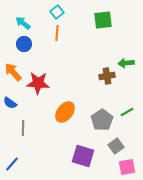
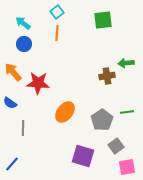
green line: rotated 24 degrees clockwise
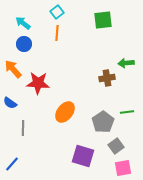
orange arrow: moved 3 px up
brown cross: moved 2 px down
gray pentagon: moved 1 px right, 2 px down
pink square: moved 4 px left, 1 px down
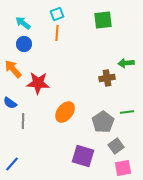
cyan square: moved 2 px down; rotated 16 degrees clockwise
gray line: moved 7 px up
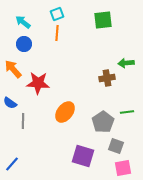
cyan arrow: moved 1 px up
gray square: rotated 35 degrees counterclockwise
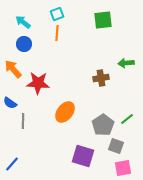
brown cross: moved 6 px left
green line: moved 7 px down; rotated 32 degrees counterclockwise
gray pentagon: moved 3 px down
